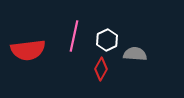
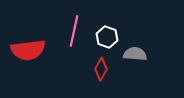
pink line: moved 5 px up
white hexagon: moved 3 px up; rotated 15 degrees counterclockwise
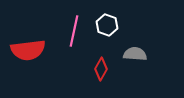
white hexagon: moved 12 px up
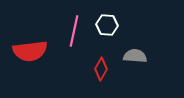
white hexagon: rotated 15 degrees counterclockwise
red semicircle: moved 2 px right, 1 px down
gray semicircle: moved 2 px down
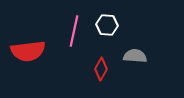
red semicircle: moved 2 px left
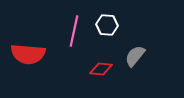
red semicircle: moved 3 px down; rotated 12 degrees clockwise
gray semicircle: rotated 55 degrees counterclockwise
red diamond: rotated 65 degrees clockwise
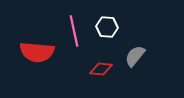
white hexagon: moved 2 px down
pink line: rotated 24 degrees counterclockwise
red semicircle: moved 9 px right, 2 px up
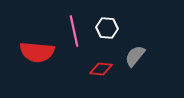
white hexagon: moved 1 px down
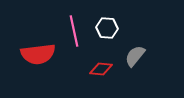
red semicircle: moved 1 px right, 2 px down; rotated 12 degrees counterclockwise
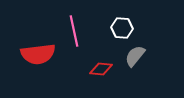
white hexagon: moved 15 px right
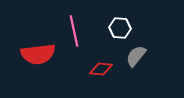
white hexagon: moved 2 px left
gray semicircle: moved 1 px right
